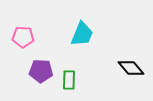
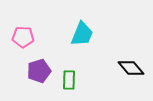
purple pentagon: moved 2 px left; rotated 20 degrees counterclockwise
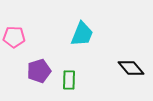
pink pentagon: moved 9 px left
